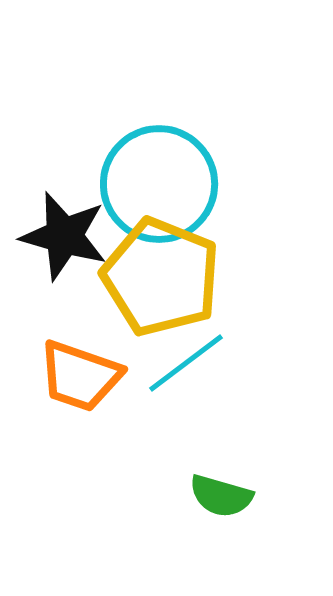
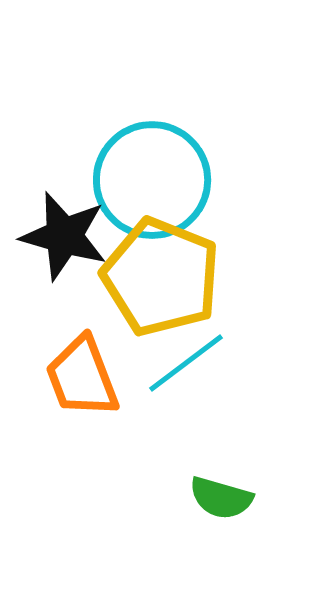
cyan circle: moved 7 px left, 4 px up
orange trapezoid: moved 2 px right, 1 px down; rotated 50 degrees clockwise
green semicircle: moved 2 px down
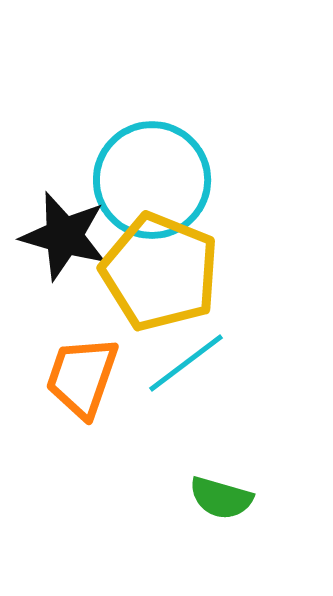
yellow pentagon: moved 1 px left, 5 px up
orange trapezoid: rotated 40 degrees clockwise
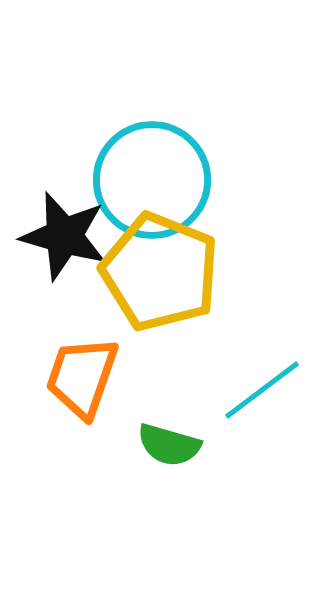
cyan line: moved 76 px right, 27 px down
green semicircle: moved 52 px left, 53 px up
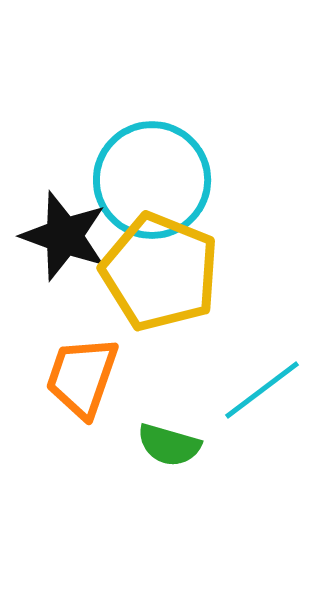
black star: rotated 4 degrees clockwise
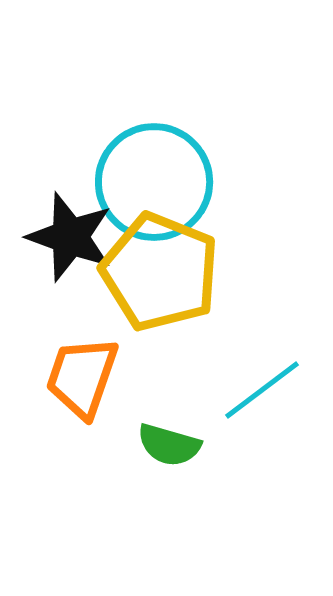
cyan circle: moved 2 px right, 2 px down
black star: moved 6 px right, 1 px down
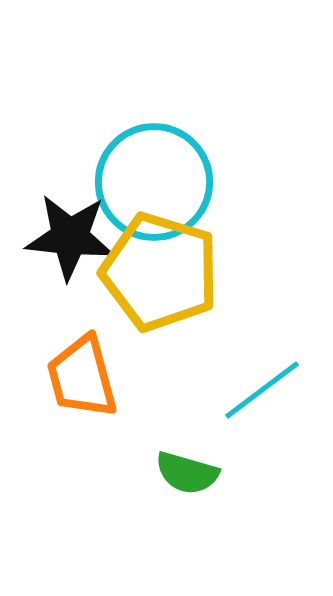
black star: rotated 14 degrees counterclockwise
yellow pentagon: rotated 5 degrees counterclockwise
orange trapezoid: rotated 34 degrees counterclockwise
green semicircle: moved 18 px right, 28 px down
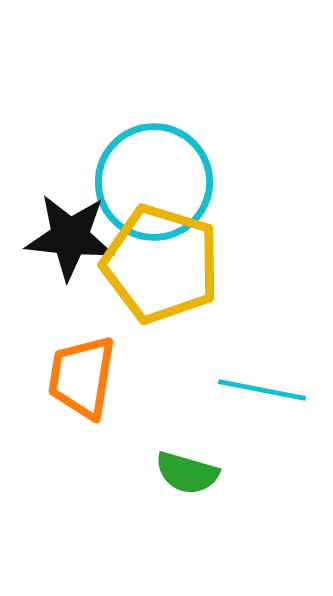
yellow pentagon: moved 1 px right, 8 px up
orange trapezoid: rotated 24 degrees clockwise
cyan line: rotated 48 degrees clockwise
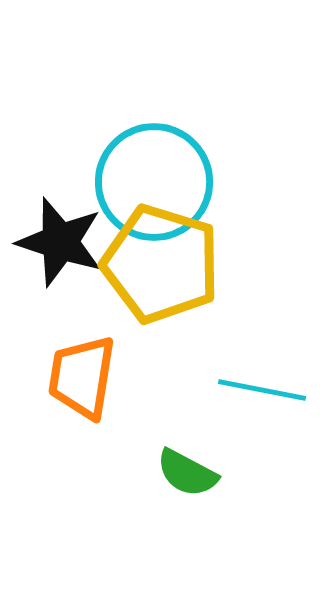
black star: moved 10 px left, 5 px down; rotated 12 degrees clockwise
green semicircle: rotated 12 degrees clockwise
